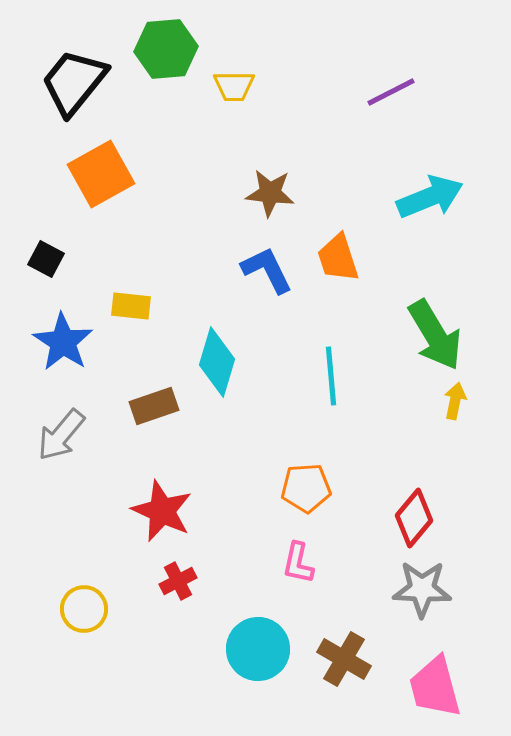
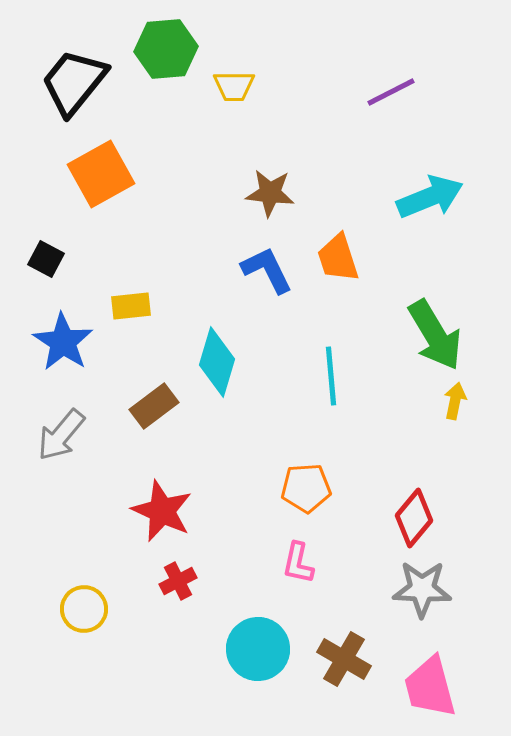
yellow rectangle: rotated 12 degrees counterclockwise
brown rectangle: rotated 18 degrees counterclockwise
pink trapezoid: moved 5 px left
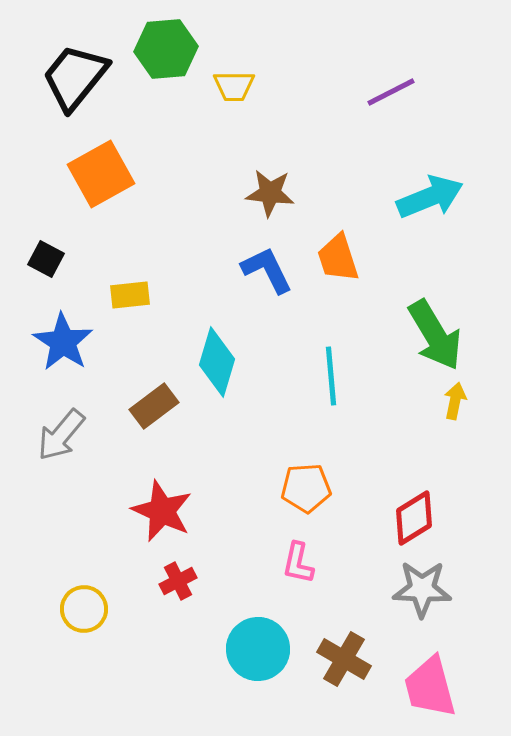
black trapezoid: moved 1 px right, 5 px up
yellow rectangle: moved 1 px left, 11 px up
red diamond: rotated 18 degrees clockwise
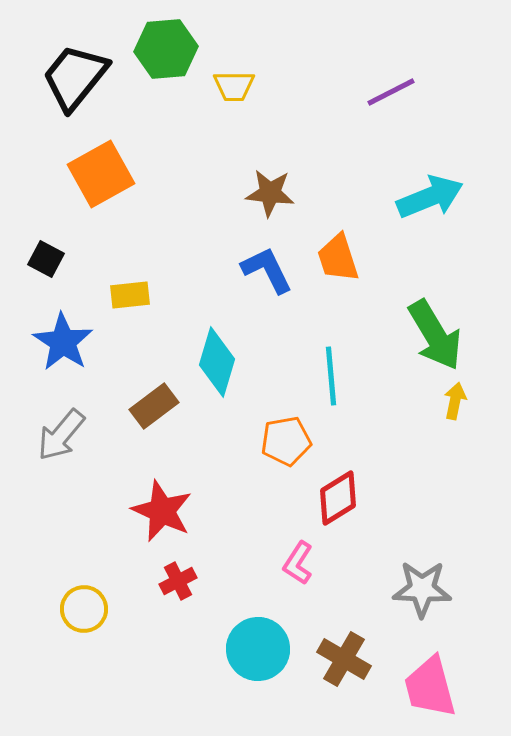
orange pentagon: moved 20 px left, 47 px up; rotated 6 degrees counterclockwise
red diamond: moved 76 px left, 20 px up
pink L-shape: rotated 21 degrees clockwise
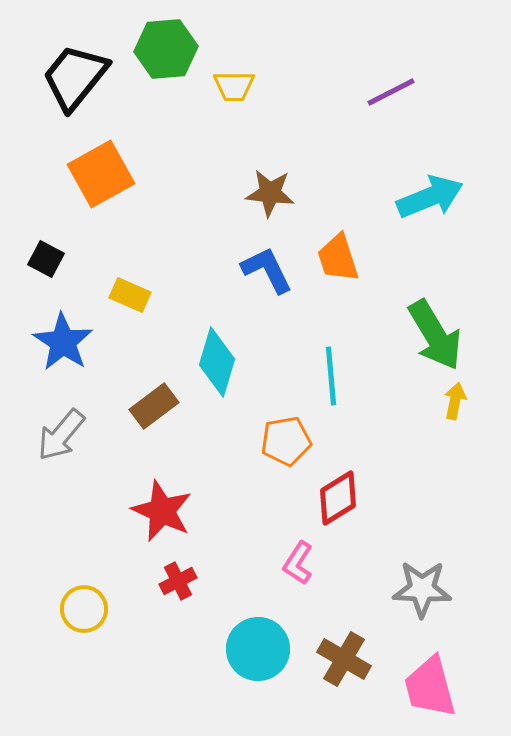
yellow rectangle: rotated 30 degrees clockwise
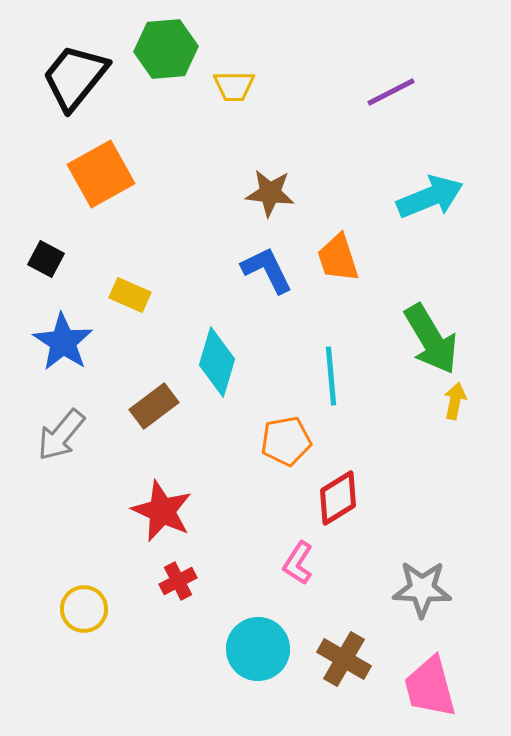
green arrow: moved 4 px left, 4 px down
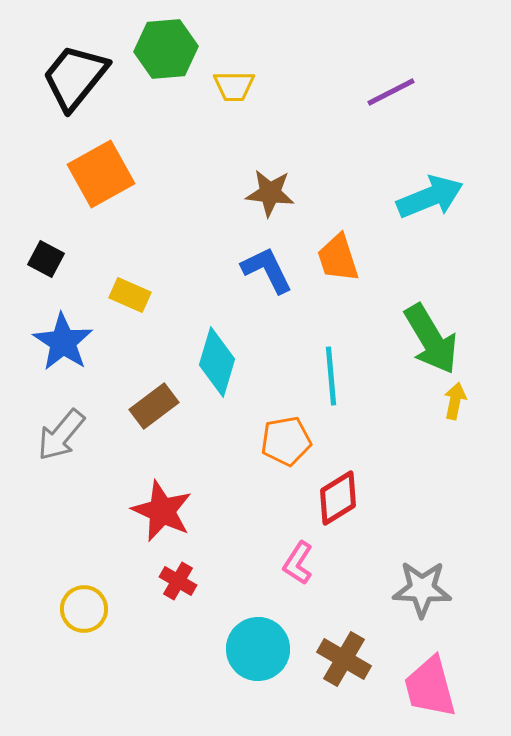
red cross: rotated 33 degrees counterclockwise
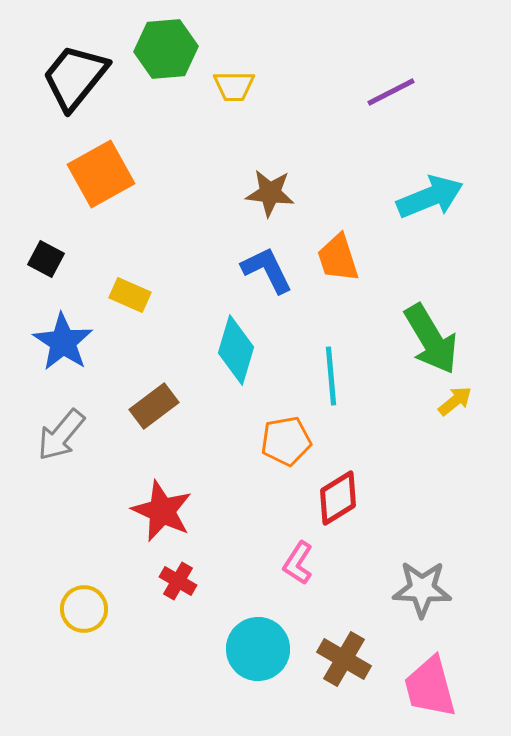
cyan diamond: moved 19 px right, 12 px up
yellow arrow: rotated 39 degrees clockwise
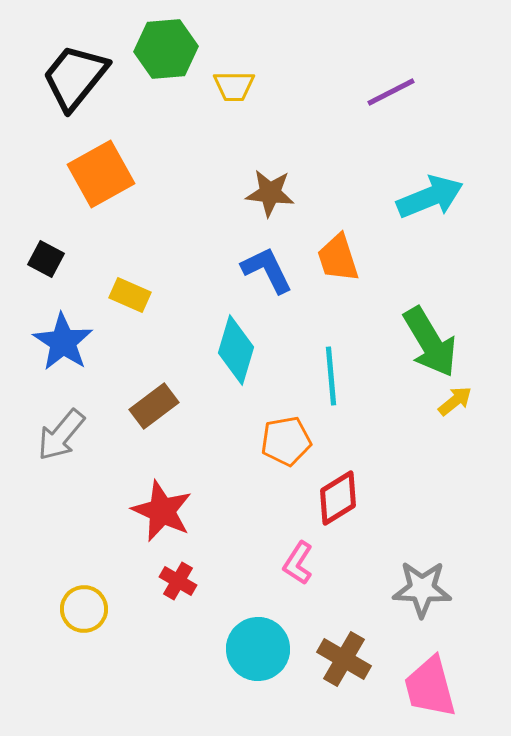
green arrow: moved 1 px left, 3 px down
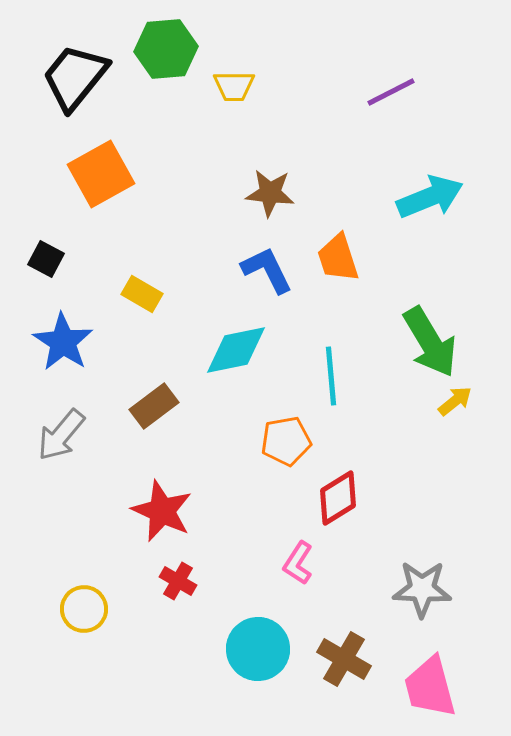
yellow rectangle: moved 12 px right, 1 px up; rotated 6 degrees clockwise
cyan diamond: rotated 62 degrees clockwise
